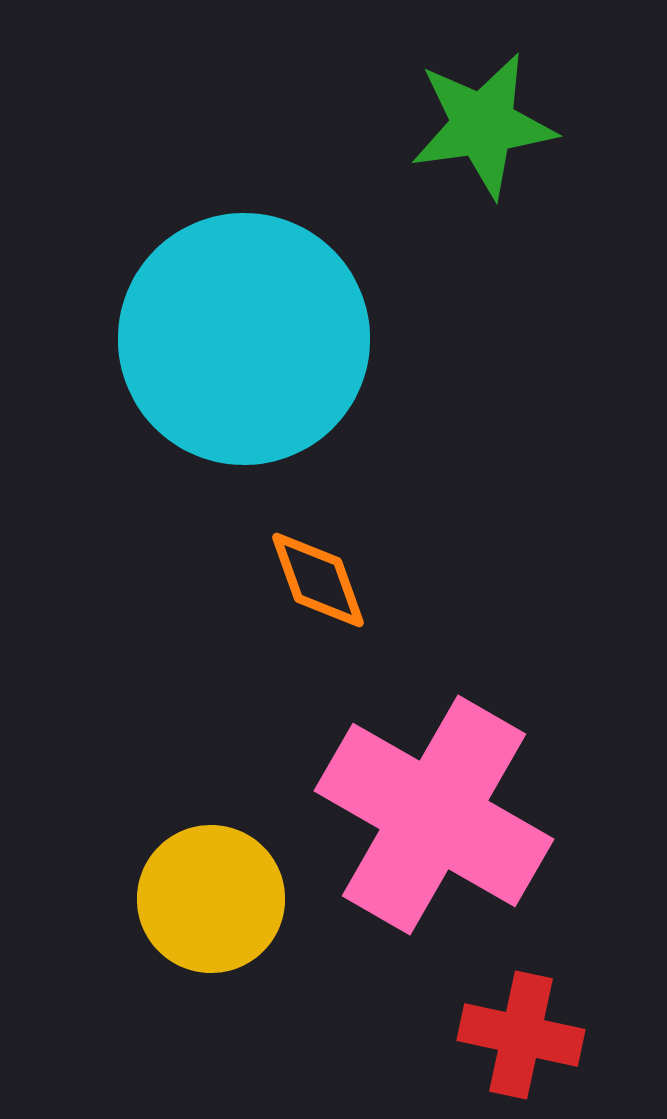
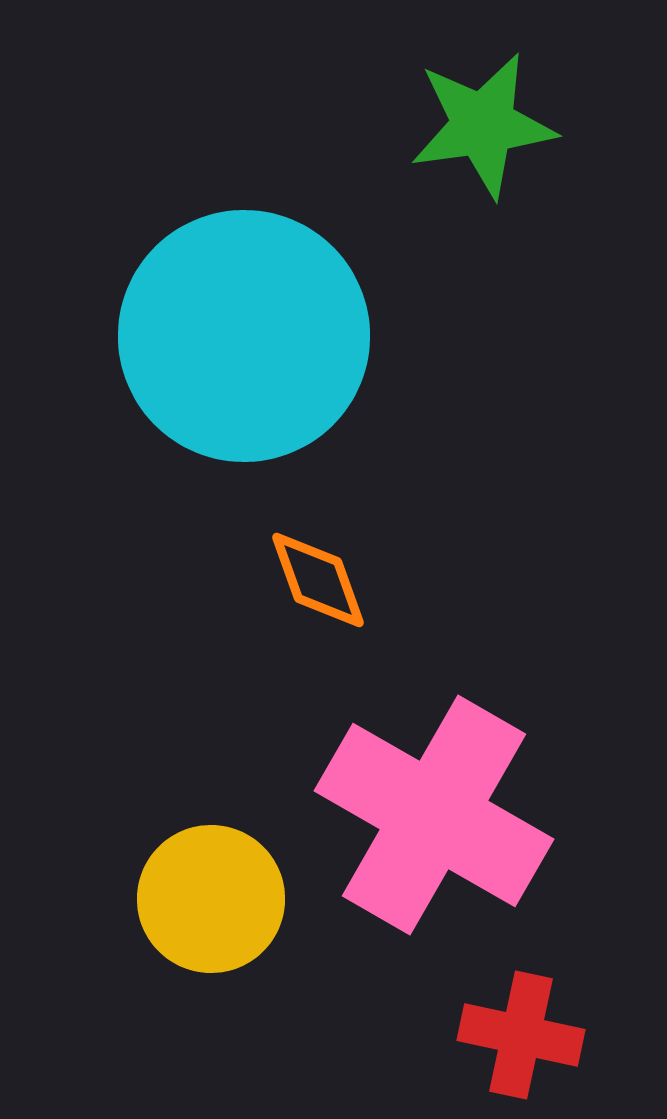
cyan circle: moved 3 px up
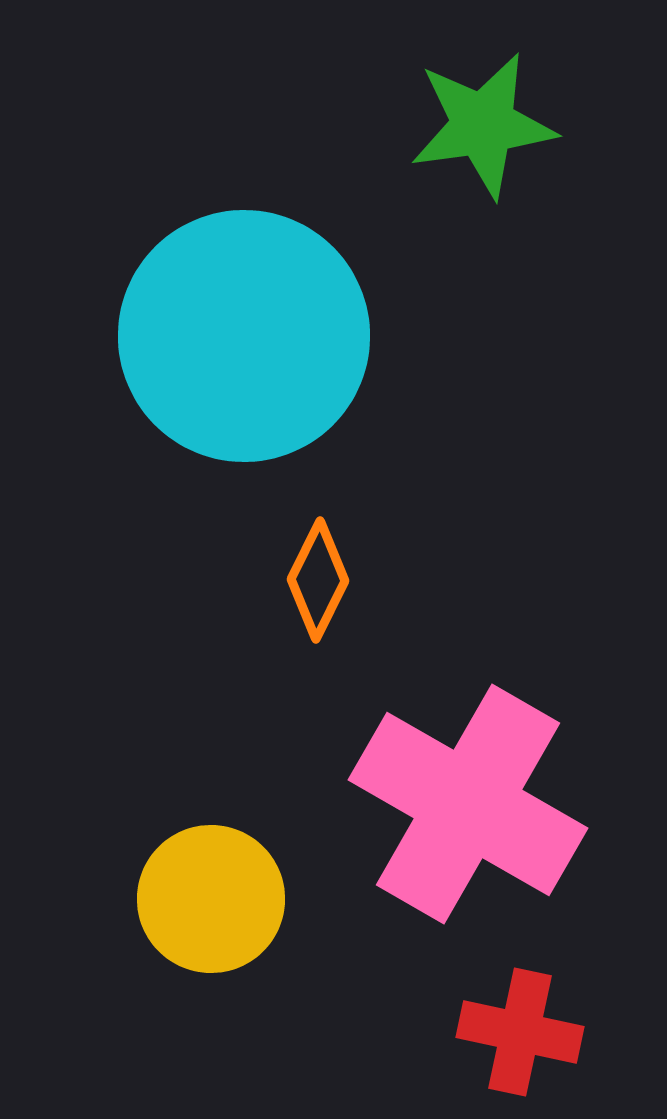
orange diamond: rotated 46 degrees clockwise
pink cross: moved 34 px right, 11 px up
red cross: moved 1 px left, 3 px up
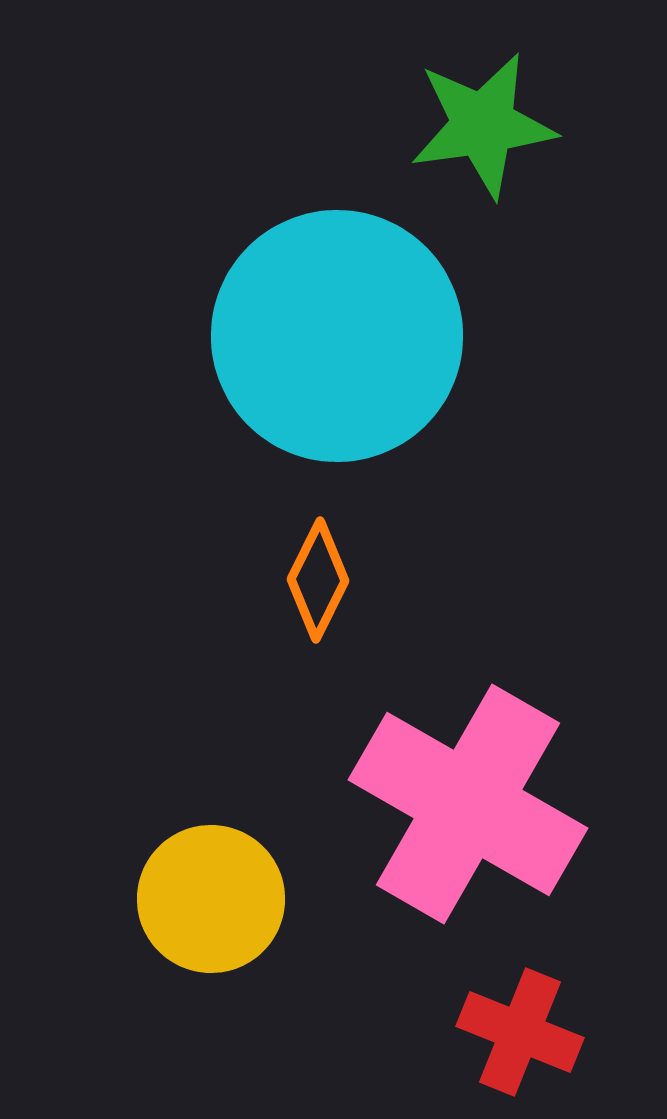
cyan circle: moved 93 px right
red cross: rotated 10 degrees clockwise
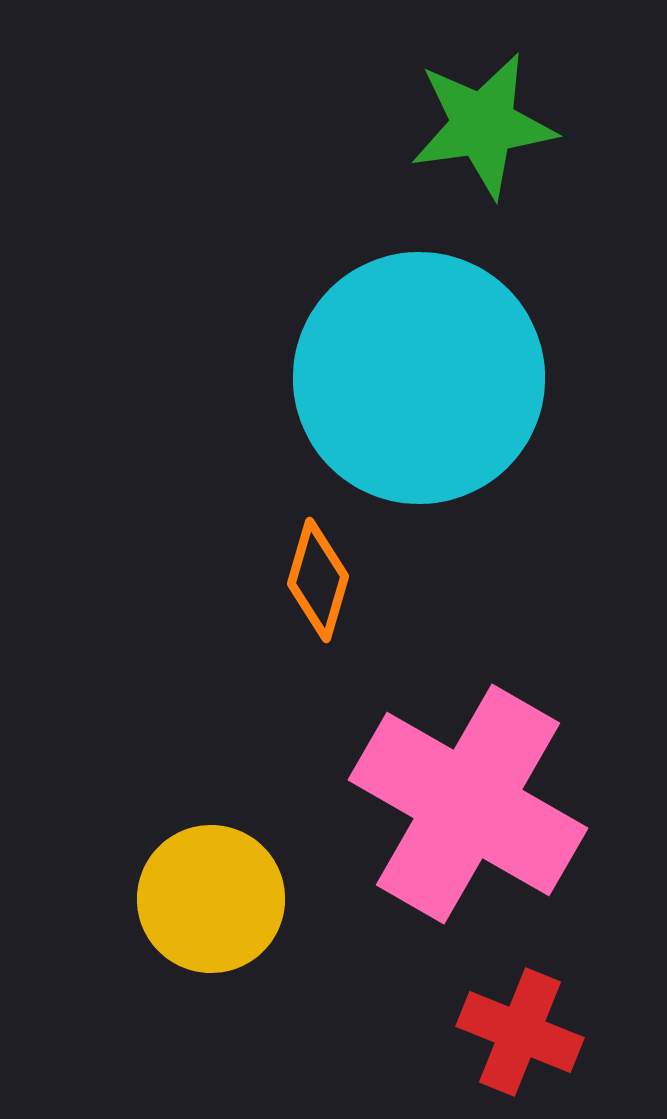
cyan circle: moved 82 px right, 42 px down
orange diamond: rotated 10 degrees counterclockwise
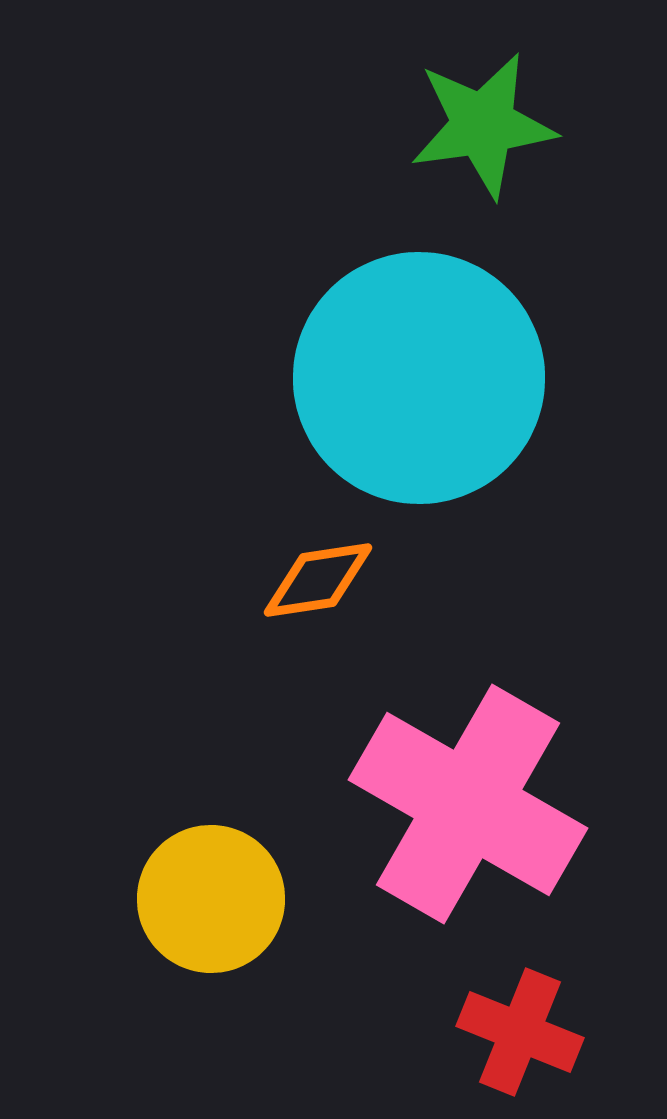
orange diamond: rotated 65 degrees clockwise
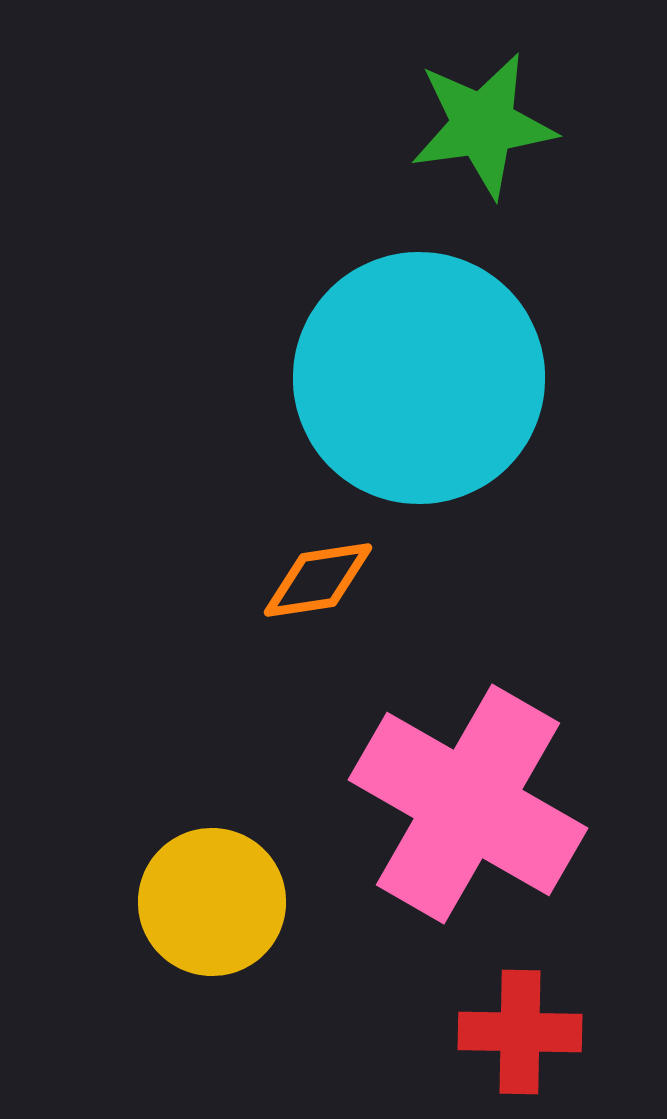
yellow circle: moved 1 px right, 3 px down
red cross: rotated 21 degrees counterclockwise
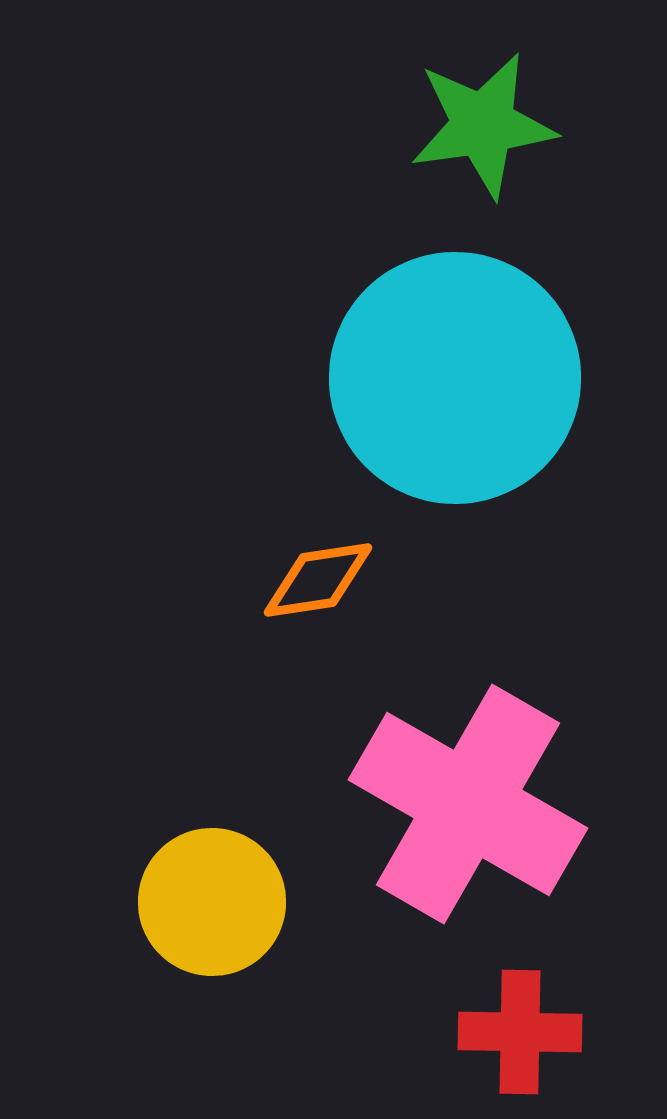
cyan circle: moved 36 px right
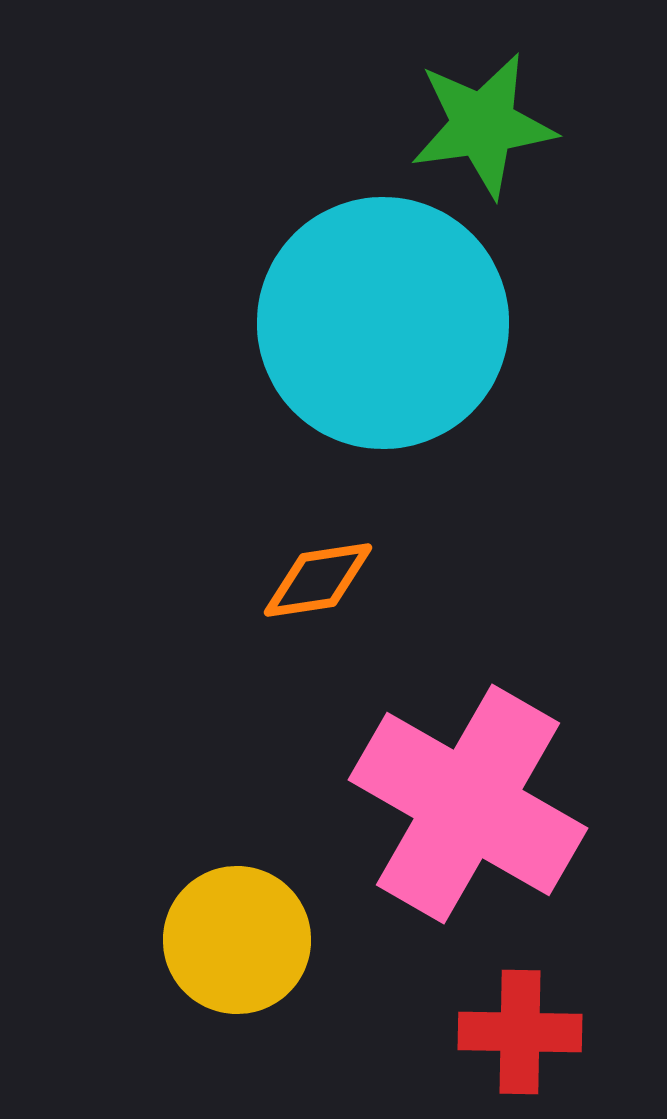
cyan circle: moved 72 px left, 55 px up
yellow circle: moved 25 px right, 38 px down
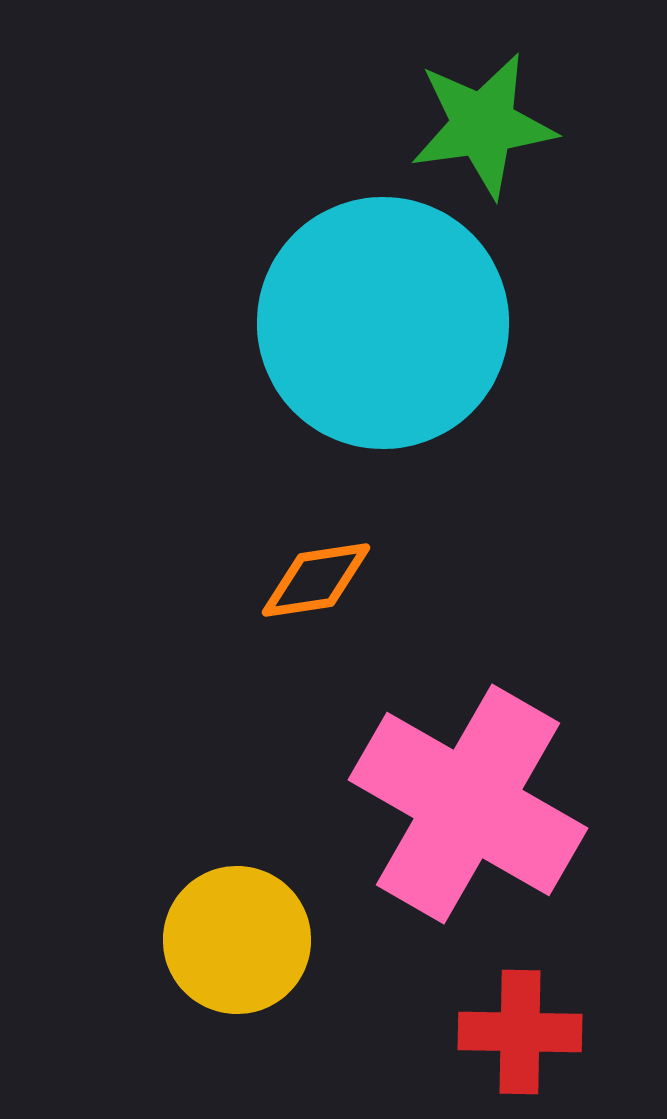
orange diamond: moved 2 px left
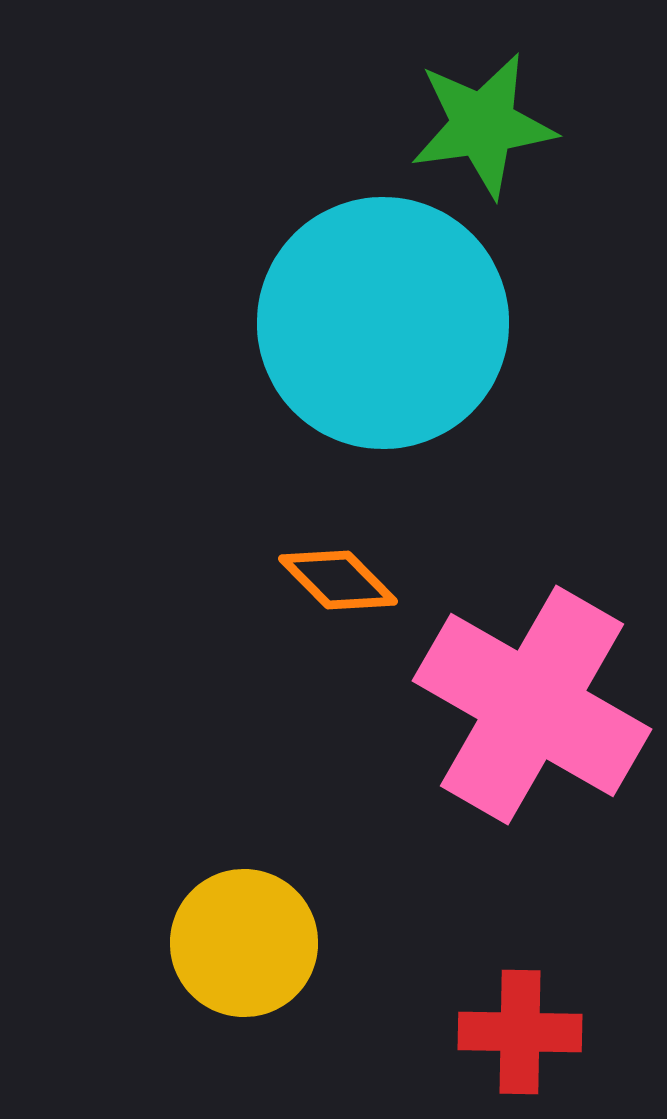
orange diamond: moved 22 px right; rotated 54 degrees clockwise
pink cross: moved 64 px right, 99 px up
yellow circle: moved 7 px right, 3 px down
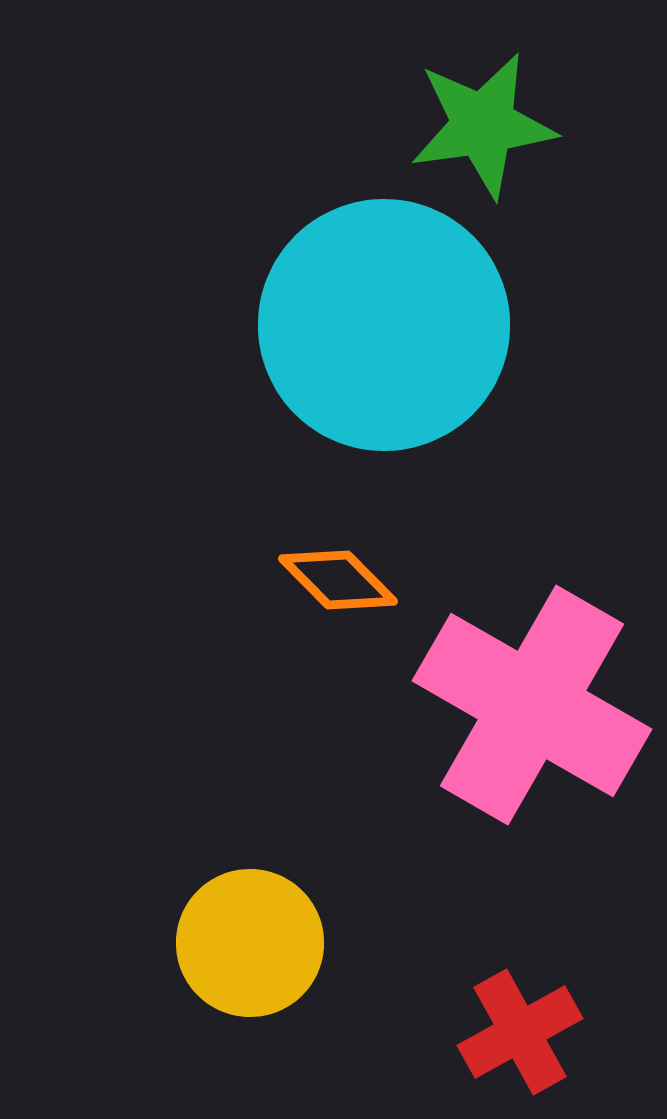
cyan circle: moved 1 px right, 2 px down
yellow circle: moved 6 px right
red cross: rotated 30 degrees counterclockwise
